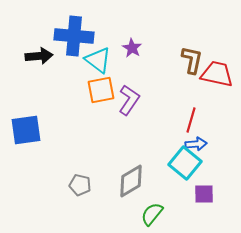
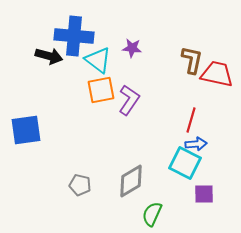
purple star: rotated 24 degrees counterclockwise
black arrow: moved 10 px right; rotated 20 degrees clockwise
cyan square: rotated 12 degrees counterclockwise
green semicircle: rotated 15 degrees counterclockwise
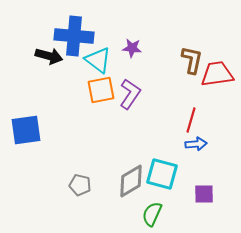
red trapezoid: rotated 20 degrees counterclockwise
purple L-shape: moved 1 px right, 6 px up
cyan square: moved 23 px left, 11 px down; rotated 12 degrees counterclockwise
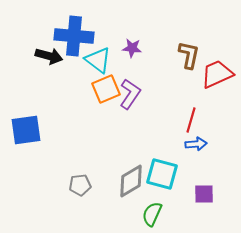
brown L-shape: moved 3 px left, 5 px up
red trapezoid: rotated 16 degrees counterclockwise
orange square: moved 5 px right, 1 px up; rotated 12 degrees counterclockwise
gray pentagon: rotated 20 degrees counterclockwise
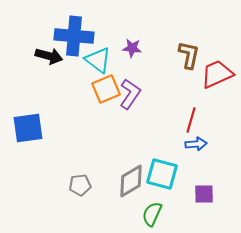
blue square: moved 2 px right, 2 px up
